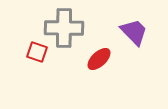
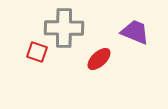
purple trapezoid: moved 1 px right; rotated 24 degrees counterclockwise
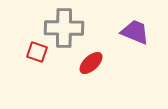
red ellipse: moved 8 px left, 4 px down
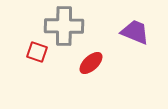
gray cross: moved 2 px up
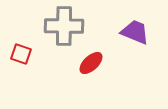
red square: moved 16 px left, 2 px down
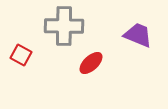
purple trapezoid: moved 3 px right, 3 px down
red square: moved 1 px down; rotated 10 degrees clockwise
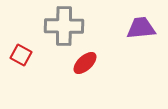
purple trapezoid: moved 3 px right, 7 px up; rotated 28 degrees counterclockwise
red ellipse: moved 6 px left
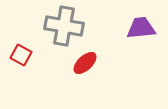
gray cross: rotated 9 degrees clockwise
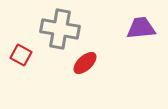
gray cross: moved 4 px left, 3 px down
